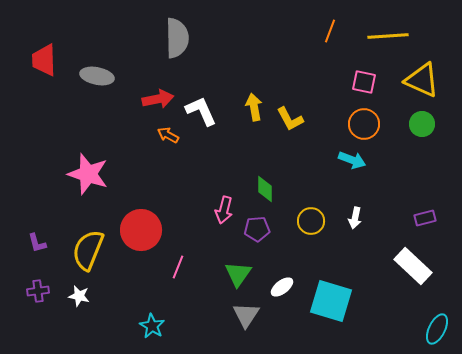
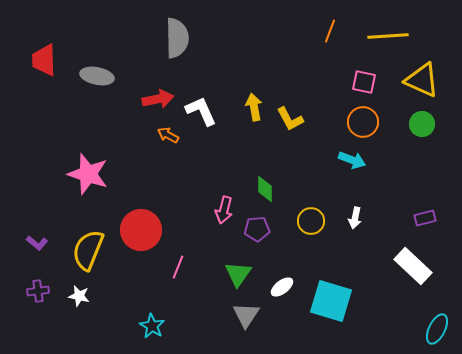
orange circle: moved 1 px left, 2 px up
purple L-shape: rotated 35 degrees counterclockwise
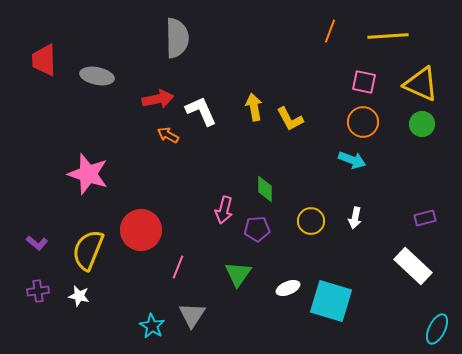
yellow triangle: moved 1 px left, 4 px down
white ellipse: moved 6 px right, 1 px down; rotated 15 degrees clockwise
gray triangle: moved 54 px left
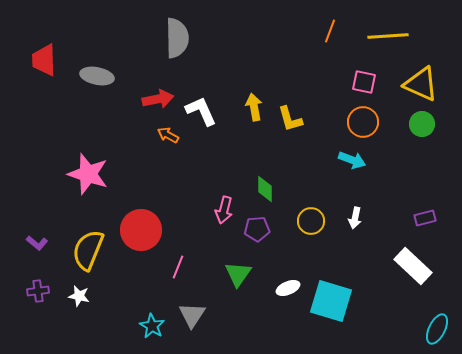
yellow L-shape: rotated 12 degrees clockwise
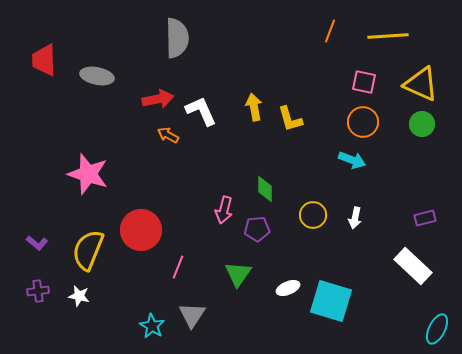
yellow circle: moved 2 px right, 6 px up
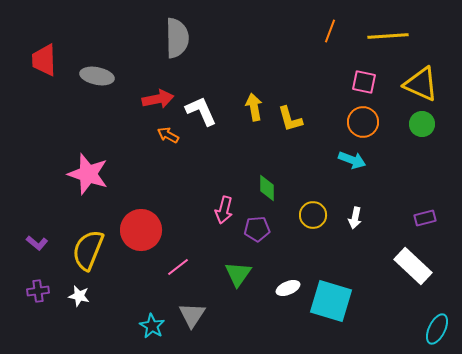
green diamond: moved 2 px right, 1 px up
pink line: rotated 30 degrees clockwise
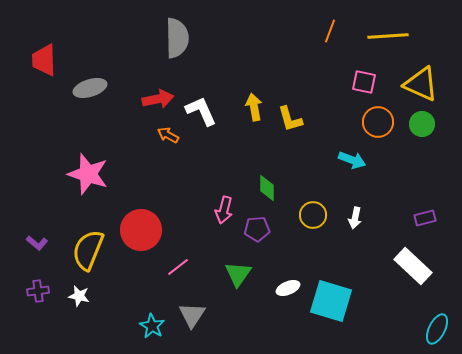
gray ellipse: moved 7 px left, 12 px down; rotated 28 degrees counterclockwise
orange circle: moved 15 px right
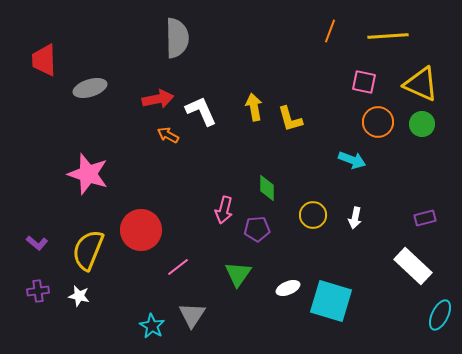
cyan ellipse: moved 3 px right, 14 px up
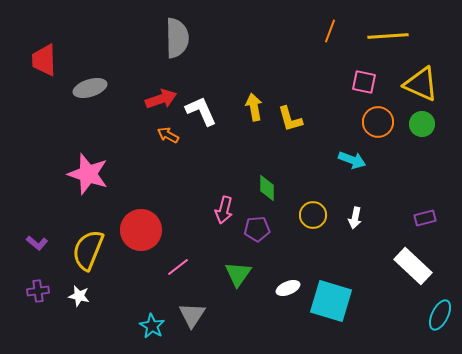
red arrow: moved 3 px right; rotated 8 degrees counterclockwise
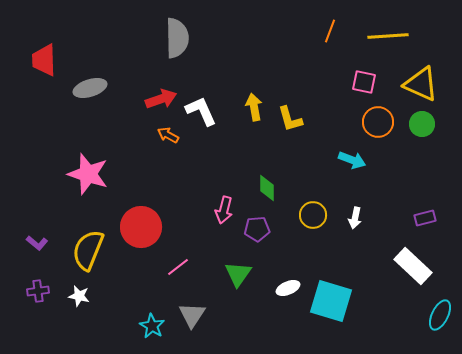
red circle: moved 3 px up
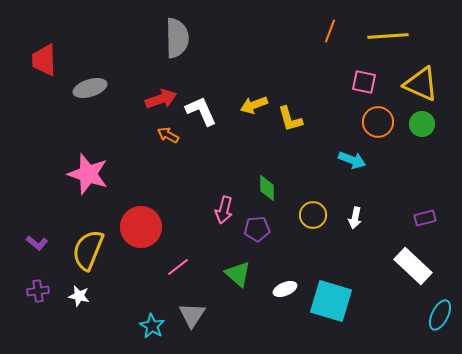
yellow arrow: moved 2 px up; rotated 100 degrees counterclockwise
green triangle: rotated 24 degrees counterclockwise
white ellipse: moved 3 px left, 1 px down
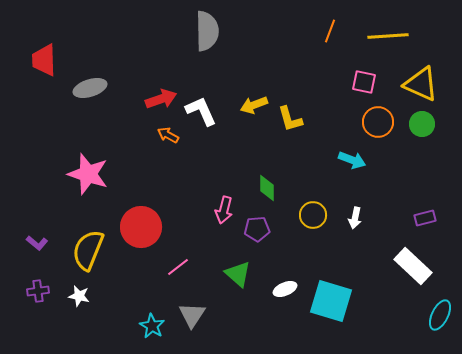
gray semicircle: moved 30 px right, 7 px up
